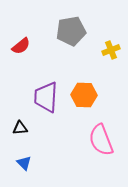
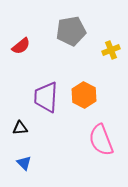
orange hexagon: rotated 25 degrees clockwise
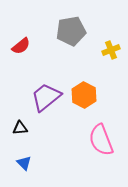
purple trapezoid: rotated 48 degrees clockwise
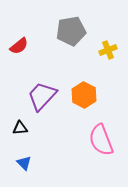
red semicircle: moved 2 px left
yellow cross: moved 3 px left
purple trapezoid: moved 4 px left, 1 px up; rotated 8 degrees counterclockwise
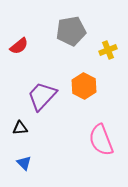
orange hexagon: moved 9 px up
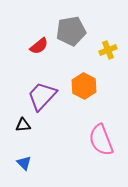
red semicircle: moved 20 px right
black triangle: moved 3 px right, 3 px up
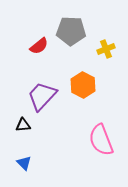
gray pentagon: rotated 12 degrees clockwise
yellow cross: moved 2 px left, 1 px up
orange hexagon: moved 1 px left, 1 px up
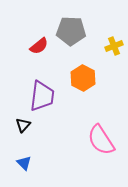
yellow cross: moved 8 px right, 3 px up
orange hexagon: moved 7 px up
purple trapezoid: rotated 144 degrees clockwise
black triangle: rotated 42 degrees counterclockwise
pink semicircle: rotated 12 degrees counterclockwise
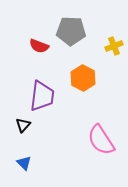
red semicircle: rotated 60 degrees clockwise
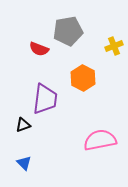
gray pentagon: moved 3 px left; rotated 12 degrees counterclockwise
red semicircle: moved 3 px down
purple trapezoid: moved 3 px right, 3 px down
black triangle: rotated 28 degrees clockwise
pink semicircle: moved 1 px left; rotated 112 degrees clockwise
